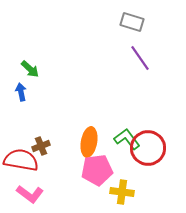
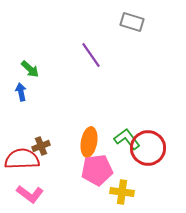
purple line: moved 49 px left, 3 px up
red semicircle: moved 1 px right, 1 px up; rotated 12 degrees counterclockwise
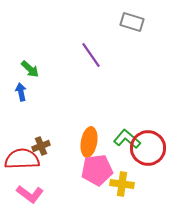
green L-shape: rotated 12 degrees counterclockwise
yellow cross: moved 8 px up
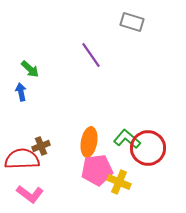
yellow cross: moved 3 px left, 2 px up; rotated 15 degrees clockwise
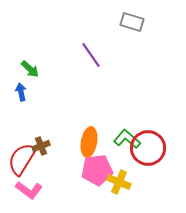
red semicircle: rotated 56 degrees counterclockwise
pink L-shape: moved 1 px left, 4 px up
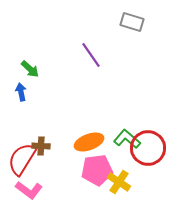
orange ellipse: rotated 60 degrees clockwise
brown cross: rotated 24 degrees clockwise
yellow cross: rotated 10 degrees clockwise
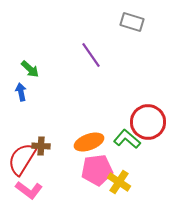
red circle: moved 26 px up
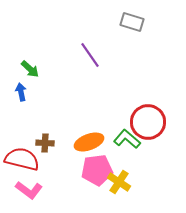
purple line: moved 1 px left
brown cross: moved 4 px right, 3 px up
red semicircle: rotated 72 degrees clockwise
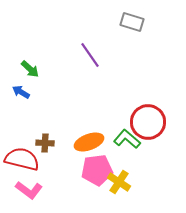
blue arrow: rotated 48 degrees counterclockwise
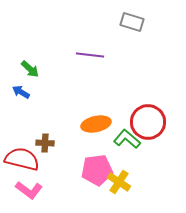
purple line: rotated 48 degrees counterclockwise
orange ellipse: moved 7 px right, 18 px up; rotated 8 degrees clockwise
